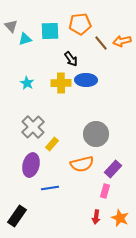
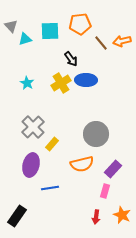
yellow cross: rotated 30 degrees counterclockwise
orange star: moved 2 px right, 3 px up
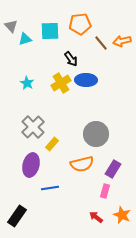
purple rectangle: rotated 12 degrees counterclockwise
red arrow: rotated 120 degrees clockwise
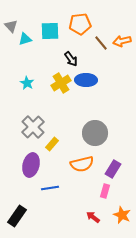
gray circle: moved 1 px left, 1 px up
red arrow: moved 3 px left
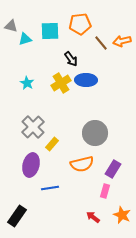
gray triangle: rotated 32 degrees counterclockwise
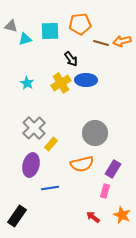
brown line: rotated 35 degrees counterclockwise
gray cross: moved 1 px right, 1 px down
yellow rectangle: moved 1 px left
